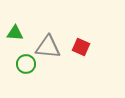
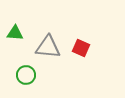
red square: moved 1 px down
green circle: moved 11 px down
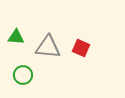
green triangle: moved 1 px right, 4 px down
green circle: moved 3 px left
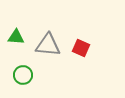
gray triangle: moved 2 px up
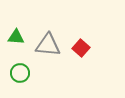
red square: rotated 18 degrees clockwise
green circle: moved 3 px left, 2 px up
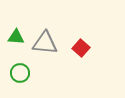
gray triangle: moved 3 px left, 2 px up
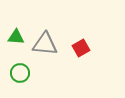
gray triangle: moved 1 px down
red square: rotated 18 degrees clockwise
